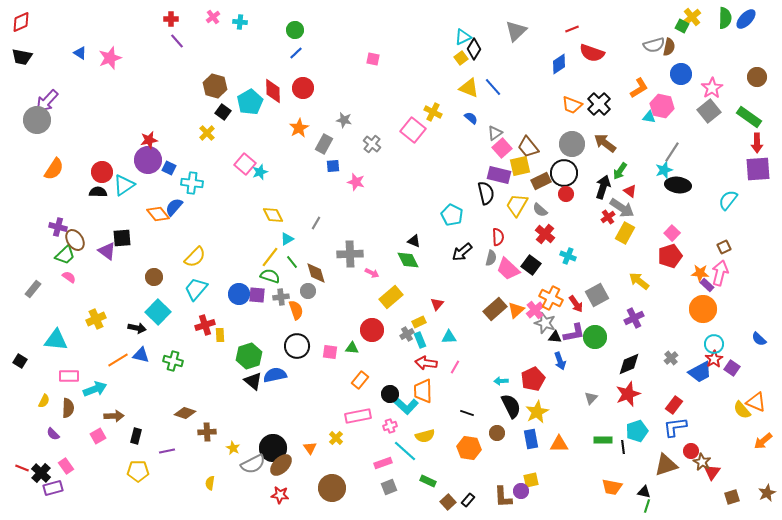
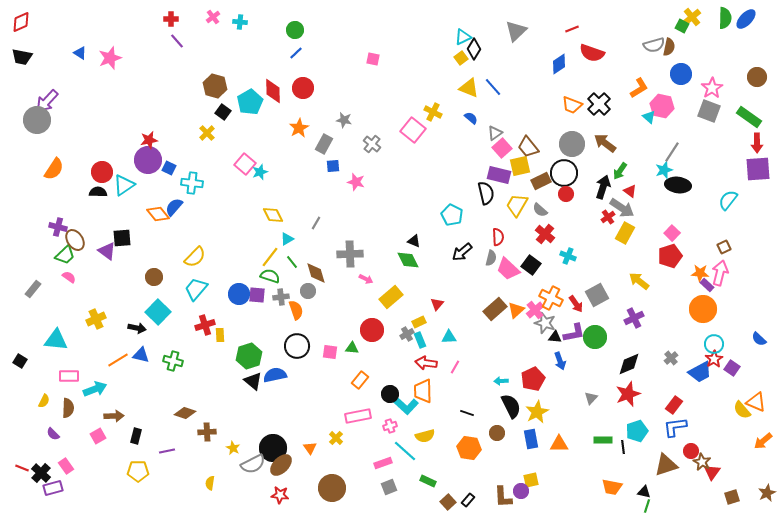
gray square at (709, 111): rotated 30 degrees counterclockwise
cyan triangle at (649, 117): rotated 32 degrees clockwise
pink arrow at (372, 273): moved 6 px left, 6 px down
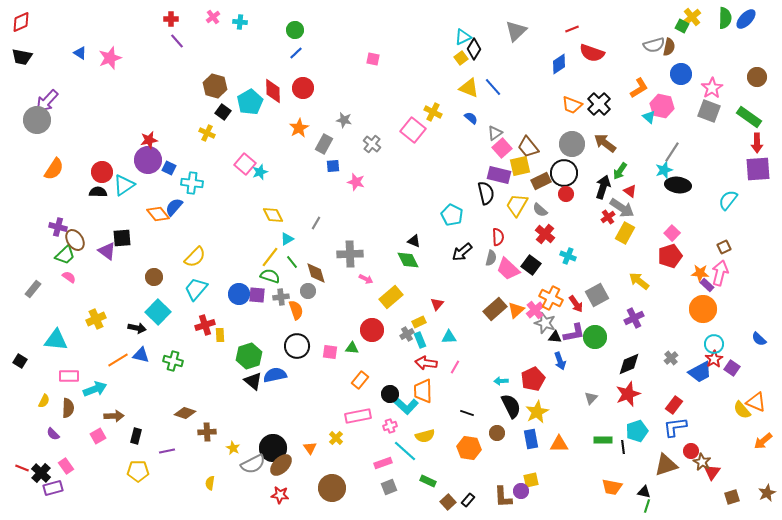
yellow cross at (207, 133): rotated 21 degrees counterclockwise
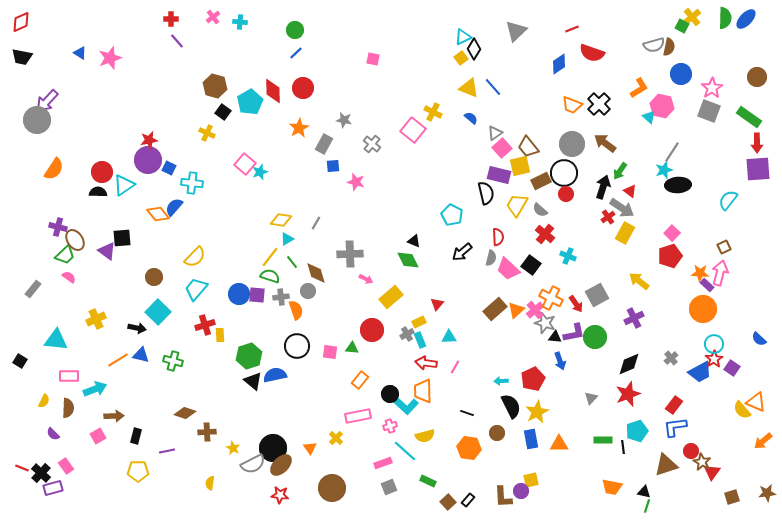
black ellipse at (678, 185): rotated 10 degrees counterclockwise
yellow diamond at (273, 215): moved 8 px right, 5 px down; rotated 55 degrees counterclockwise
brown star at (767, 493): rotated 18 degrees clockwise
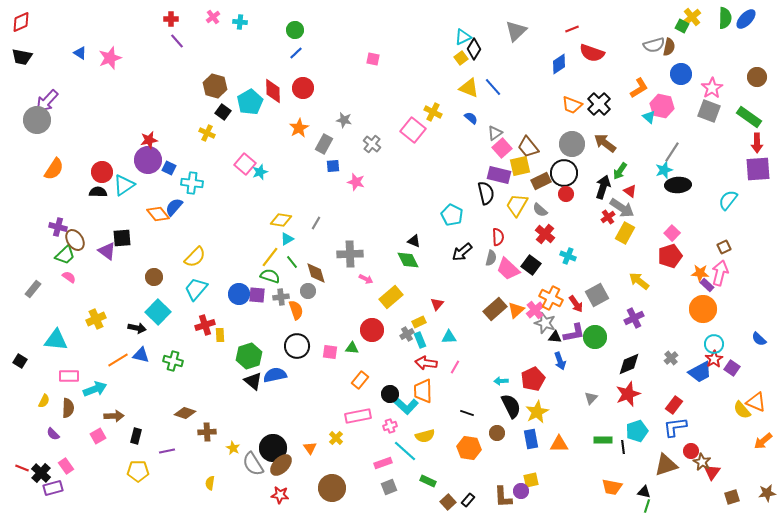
gray semicircle at (253, 464): rotated 85 degrees clockwise
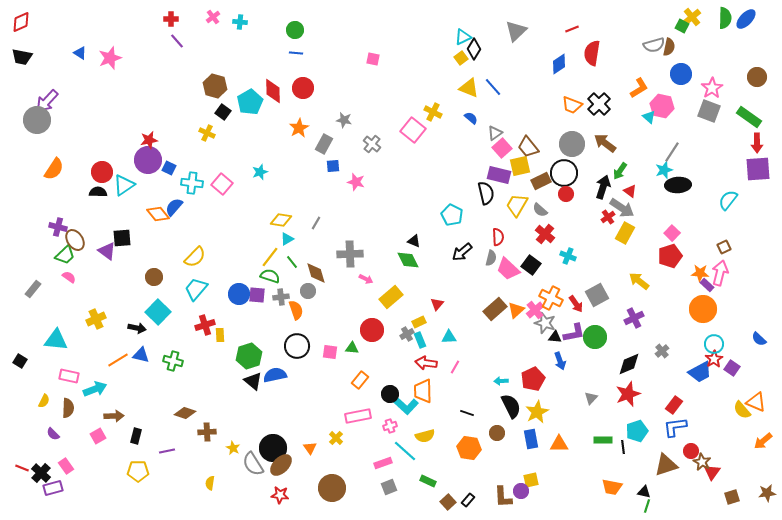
blue line at (296, 53): rotated 48 degrees clockwise
red semicircle at (592, 53): rotated 80 degrees clockwise
pink square at (245, 164): moved 23 px left, 20 px down
gray cross at (671, 358): moved 9 px left, 7 px up
pink rectangle at (69, 376): rotated 12 degrees clockwise
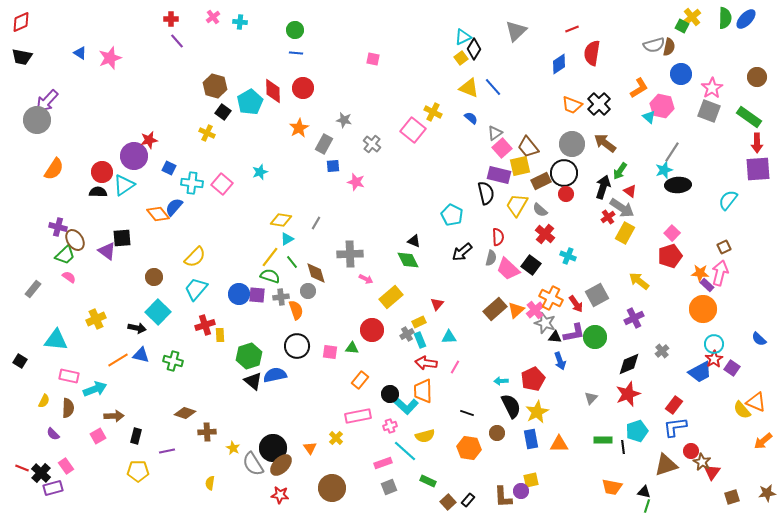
purple circle at (148, 160): moved 14 px left, 4 px up
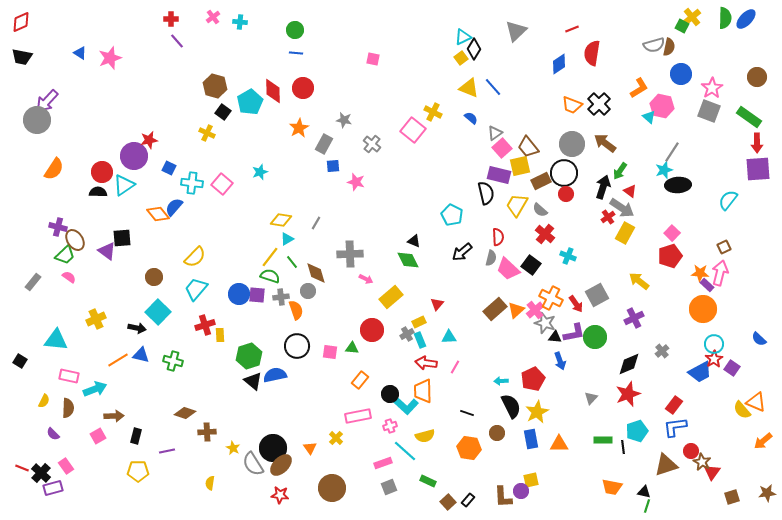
gray rectangle at (33, 289): moved 7 px up
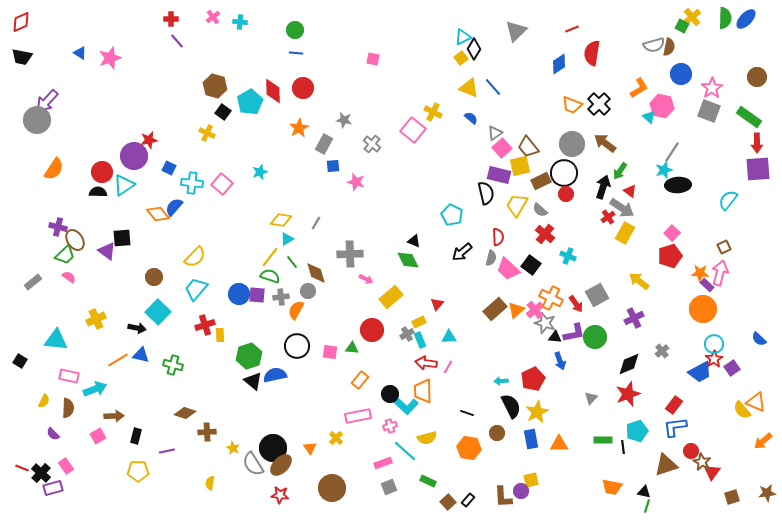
gray rectangle at (33, 282): rotated 12 degrees clockwise
orange semicircle at (296, 310): rotated 132 degrees counterclockwise
green cross at (173, 361): moved 4 px down
pink line at (455, 367): moved 7 px left
purple square at (732, 368): rotated 21 degrees clockwise
yellow semicircle at (425, 436): moved 2 px right, 2 px down
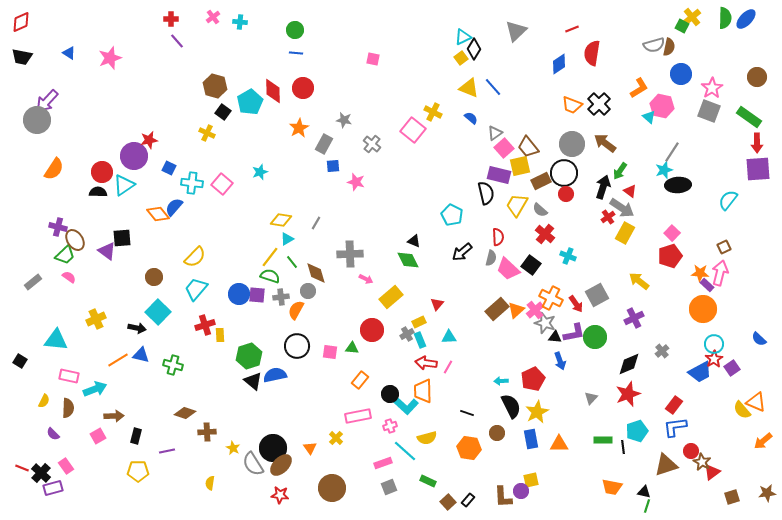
blue triangle at (80, 53): moved 11 px left
pink square at (502, 148): moved 2 px right
brown rectangle at (495, 309): moved 2 px right
red triangle at (712, 472): rotated 18 degrees clockwise
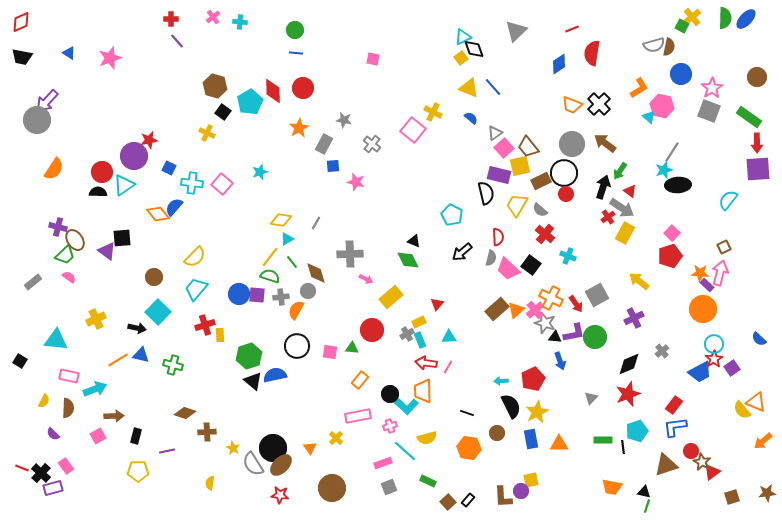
black diamond at (474, 49): rotated 50 degrees counterclockwise
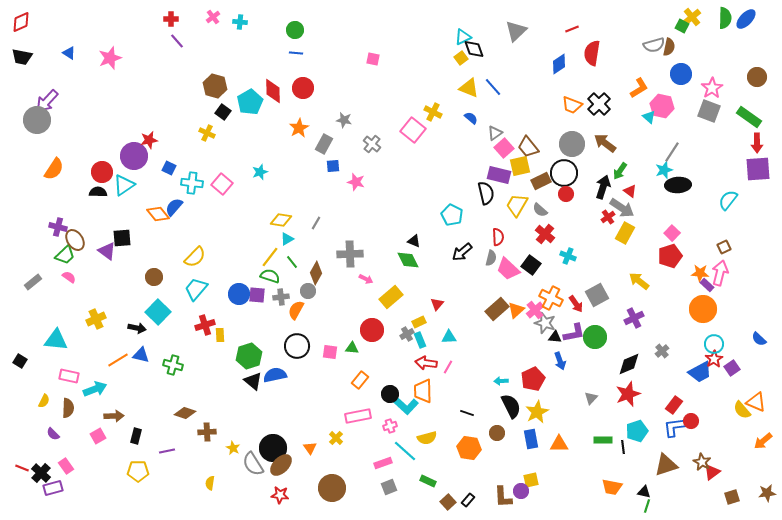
brown diamond at (316, 273): rotated 45 degrees clockwise
red circle at (691, 451): moved 30 px up
